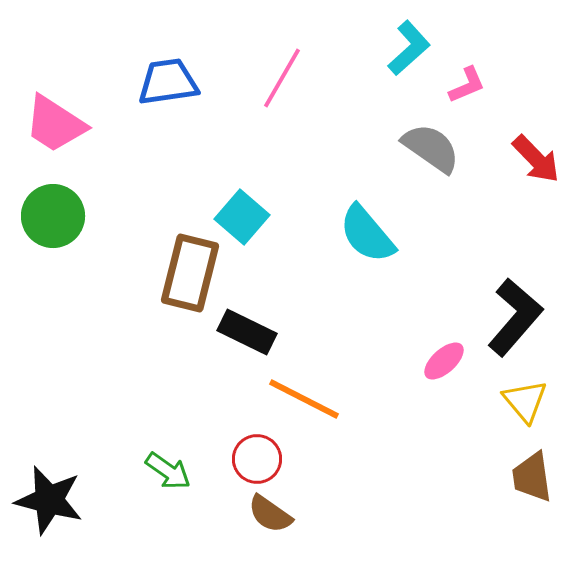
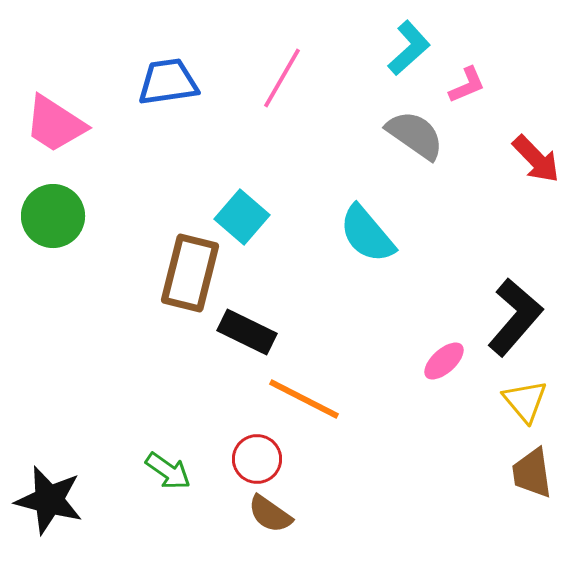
gray semicircle: moved 16 px left, 13 px up
brown trapezoid: moved 4 px up
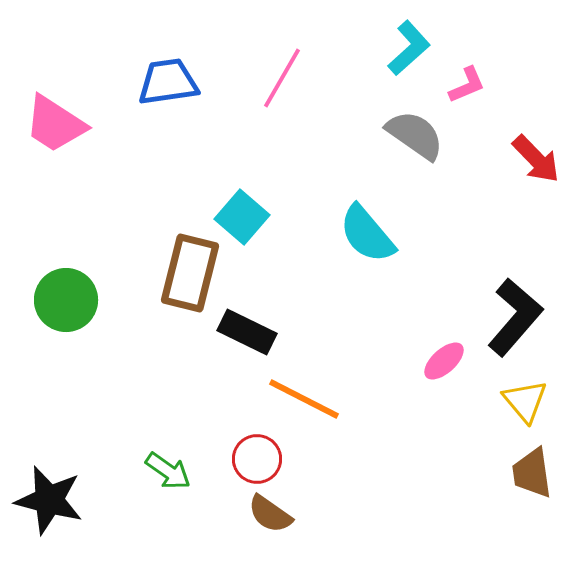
green circle: moved 13 px right, 84 px down
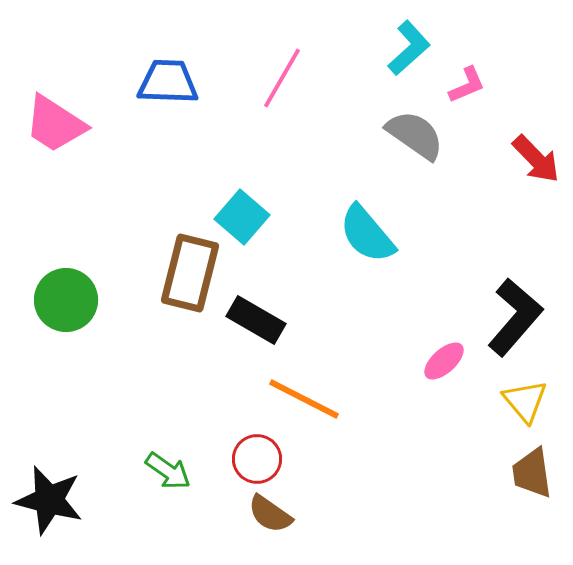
blue trapezoid: rotated 10 degrees clockwise
black rectangle: moved 9 px right, 12 px up; rotated 4 degrees clockwise
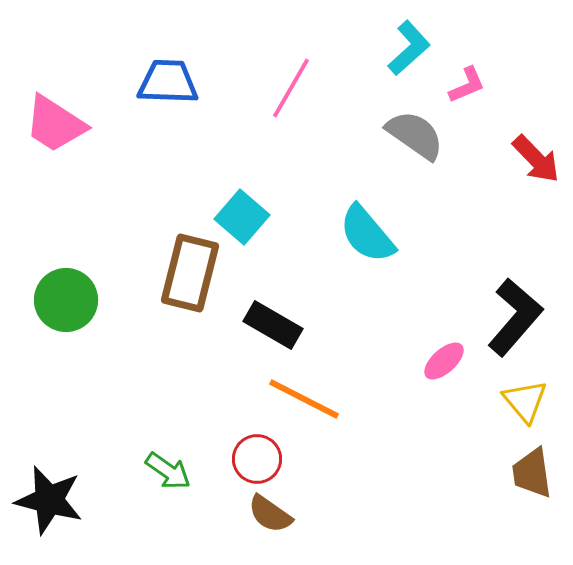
pink line: moved 9 px right, 10 px down
black rectangle: moved 17 px right, 5 px down
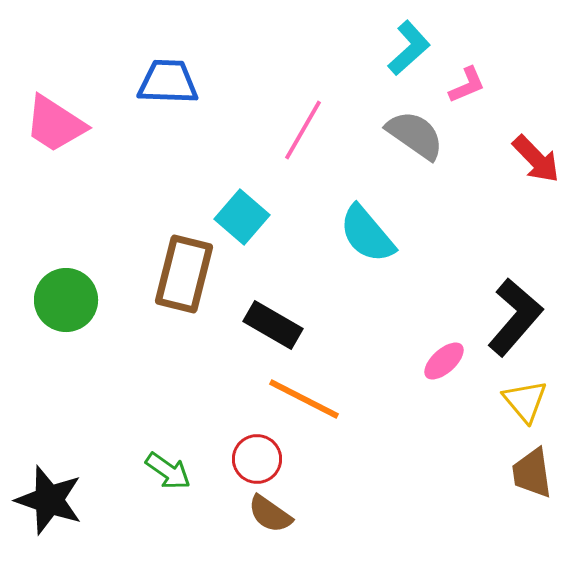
pink line: moved 12 px right, 42 px down
brown rectangle: moved 6 px left, 1 px down
black star: rotated 4 degrees clockwise
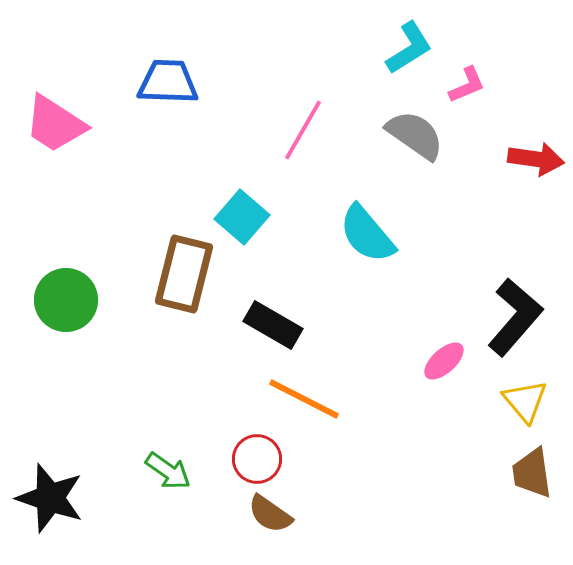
cyan L-shape: rotated 10 degrees clockwise
red arrow: rotated 38 degrees counterclockwise
black star: moved 1 px right, 2 px up
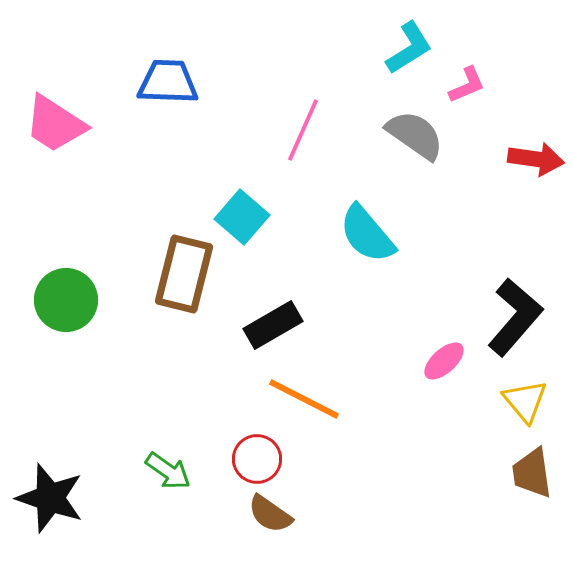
pink line: rotated 6 degrees counterclockwise
black rectangle: rotated 60 degrees counterclockwise
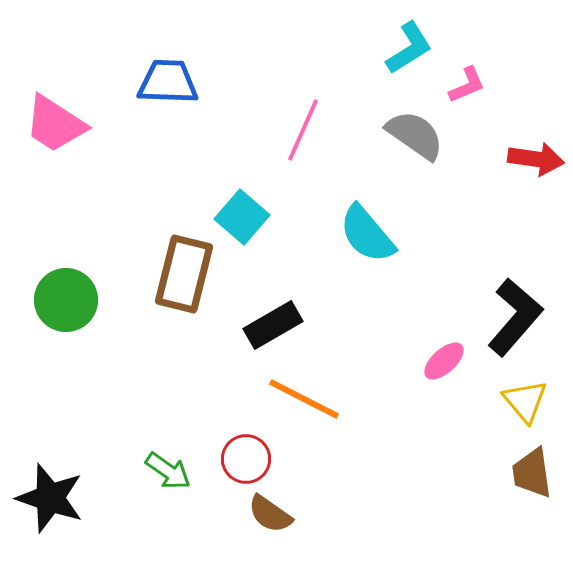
red circle: moved 11 px left
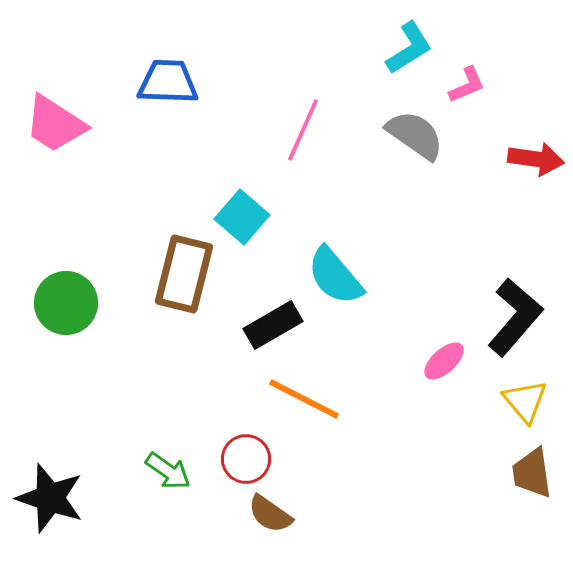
cyan semicircle: moved 32 px left, 42 px down
green circle: moved 3 px down
